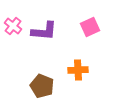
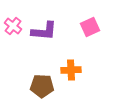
orange cross: moved 7 px left
brown pentagon: rotated 20 degrees counterclockwise
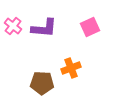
purple L-shape: moved 3 px up
orange cross: moved 2 px up; rotated 18 degrees counterclockwise
brown pentagon: moved 3 px up
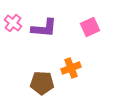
pink cross: moved 3 px up
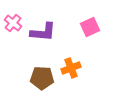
purple L-shape: moved 1 px left, 4 px down
brown pentagon: moved 5 px up
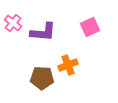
orange cross: moved 3 px left, 3 px up
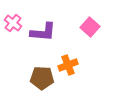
pink square: rotated 24 degrees counterclockwise
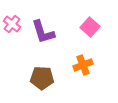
pink cross: moved 1 px left, 1 px down
purple L-shape: rotated 68 degrees clockwise
orange cross: moved 15 px right
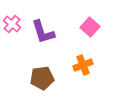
brown pentagon: rotated 10 degrees counterclockwise
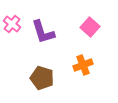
brown pentagon: rotated 25 degrees clockwise
